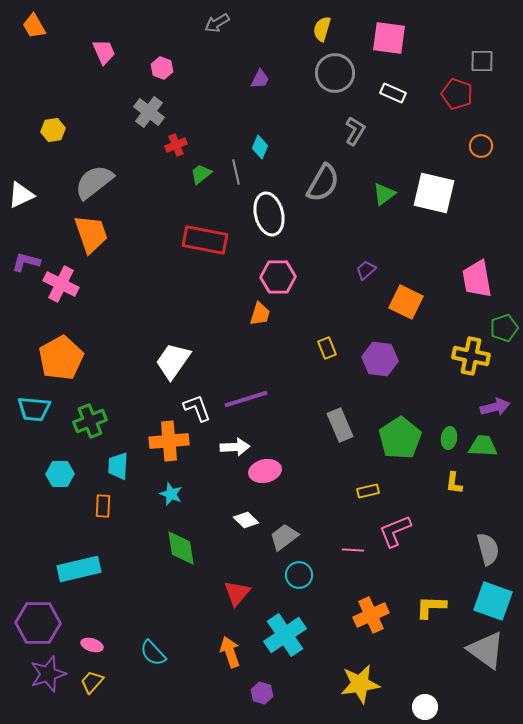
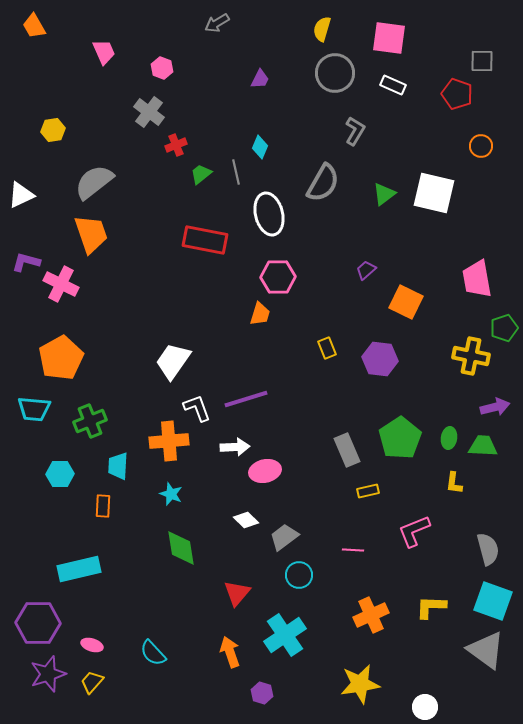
white rectangle at (393, 93): moved 8 px up
gray rectangle at (340, 425): moved 7 px right, 25 px down
pink L-shape at (395, 531): moved 19 px right
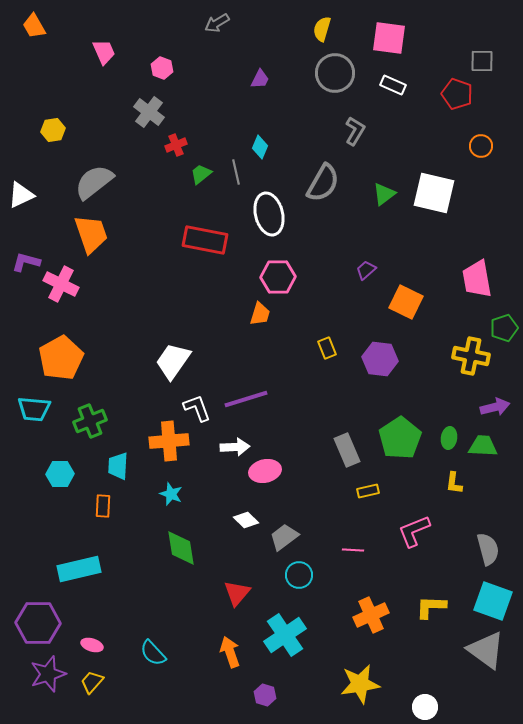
purple hexagon at (262, 693): moved 3 px right, 2 px down
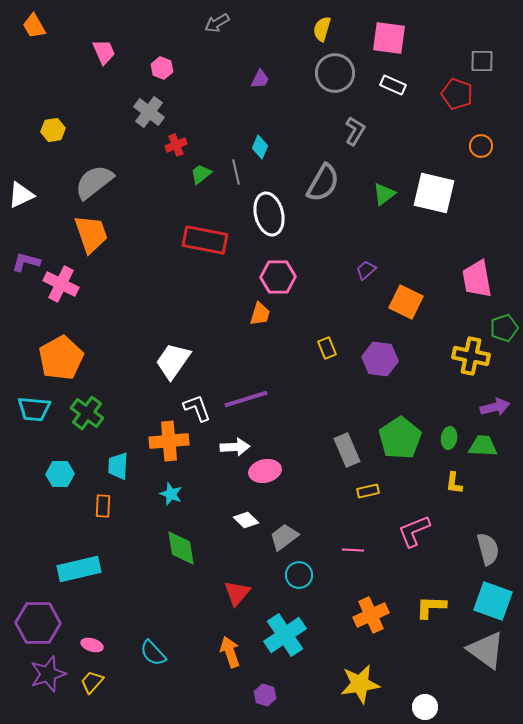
green cross at (90, 421): moved 3 px left, 8 px up; rotated 32 degrees counterclockwise
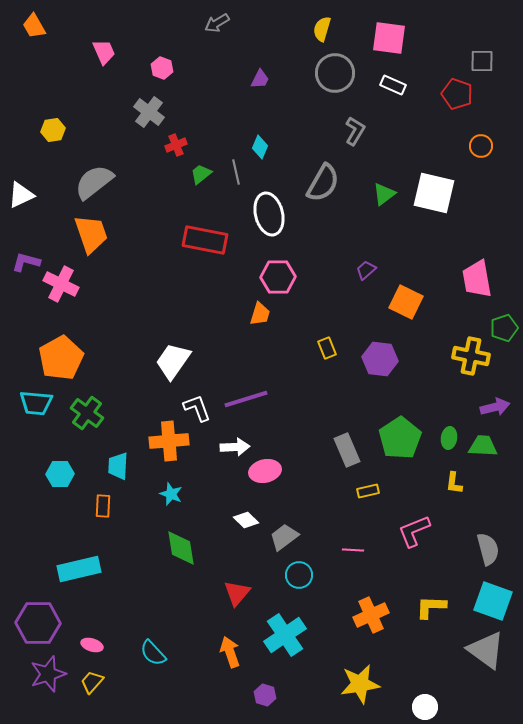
cyan trapezoid at (34, 409): moved 2 px right, 6 px up
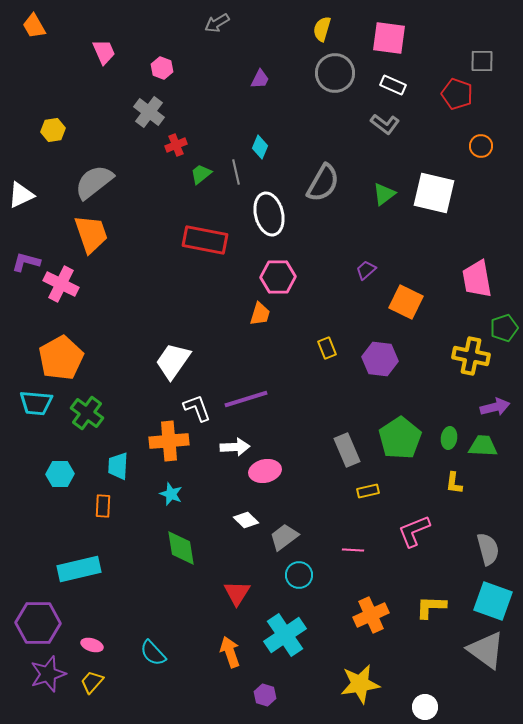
gray L-shape at (355, 131): moved 30 px right, 7 px up; rotated 96 degrees clockwise
red triangle at (237, 593): rotated 8 degrees counterclockwise
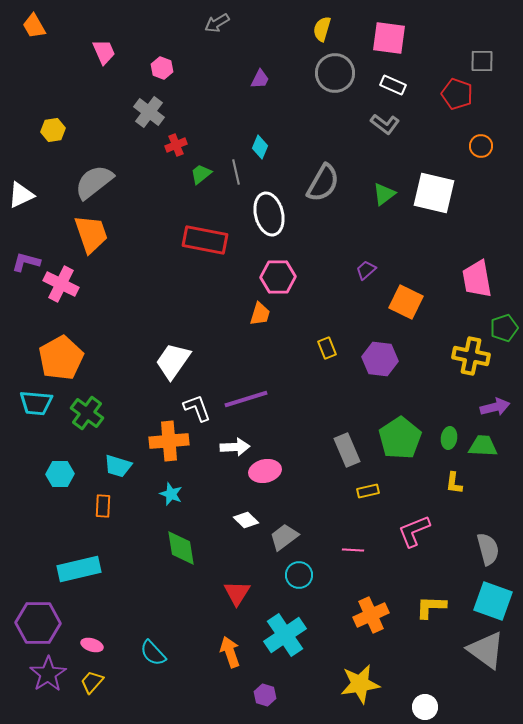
cyan trapezoid at (118, 466): rotated 76 degrees counterclockwise
purple star at (48, 674): rotated 15 degrees counterclockwise
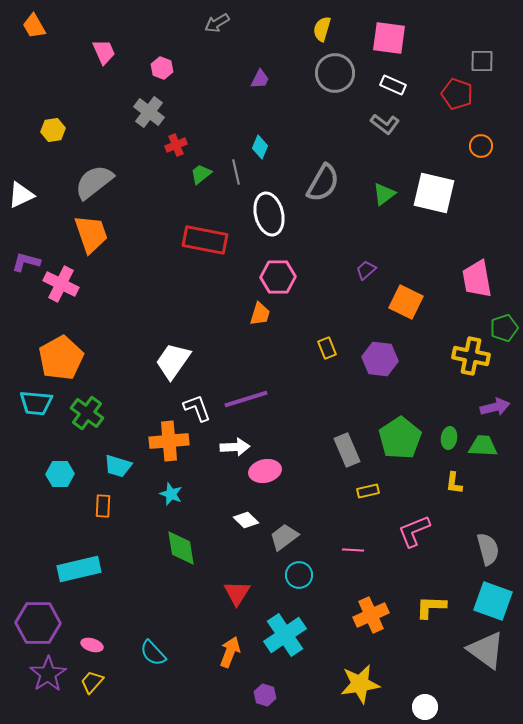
orange arrow at (230, 652): rotated 40 degrees clockwise
